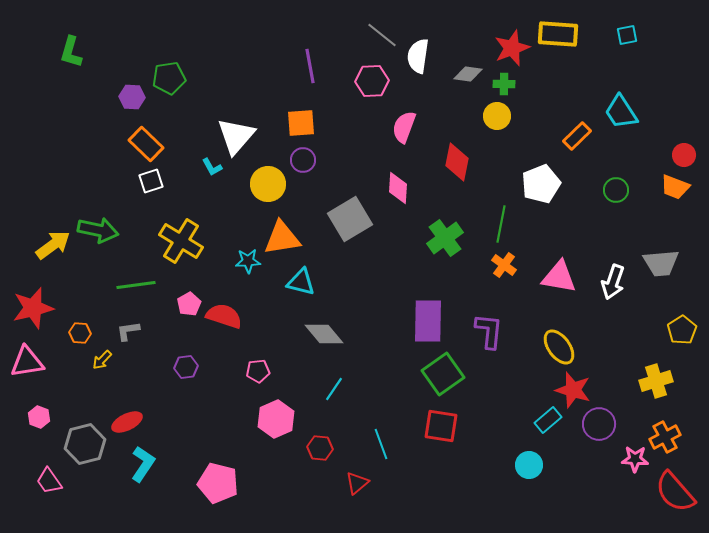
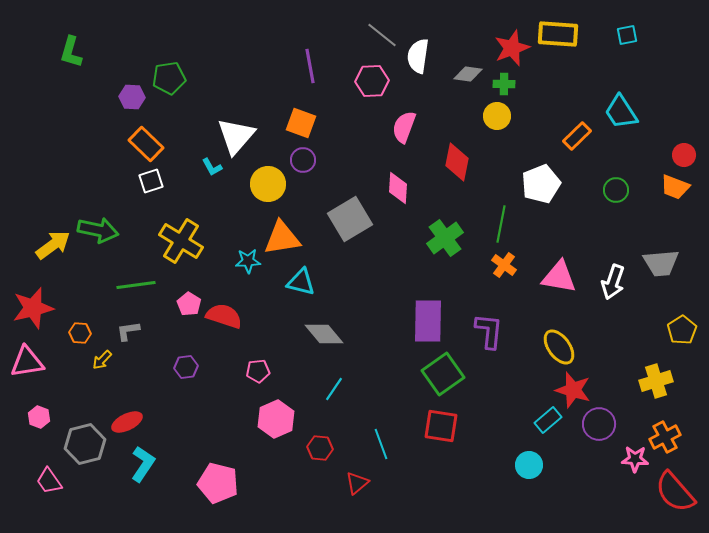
orange square at (301, 123): rotated 24 degrees clockwise
pink pentagon at (189, 304): rotated 10 degrees counterclockwise
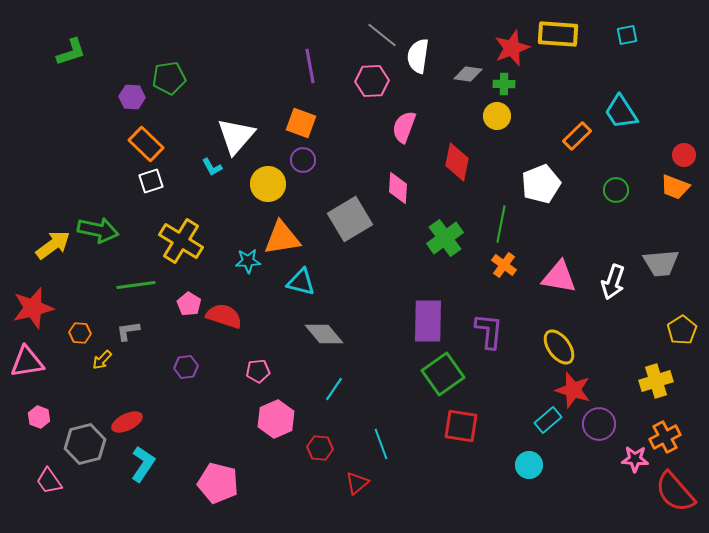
green L-shape at (71, 52): rotated 124 degrees counterclockwise
red square at (441, 426): moved 20 px right
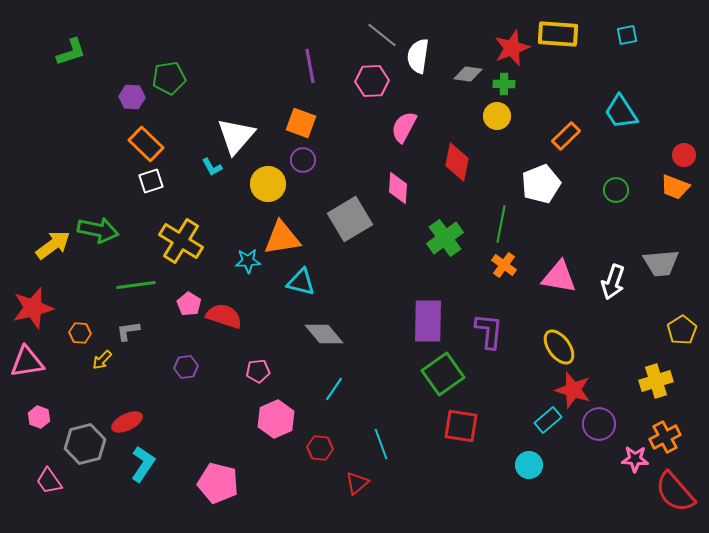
pink semicircle at (404, 127): rotated 8 degrees clockwise
orange rectangle at (577, 136): moved 11 px left
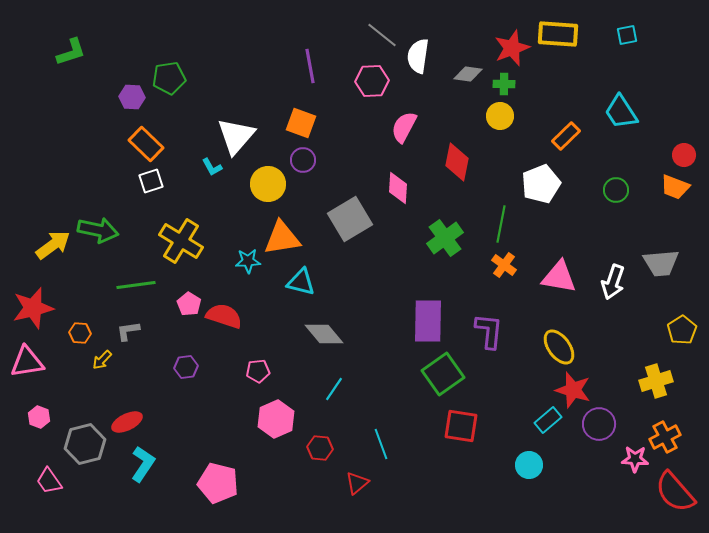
yellow circle at (497, 116): moved 3 px right
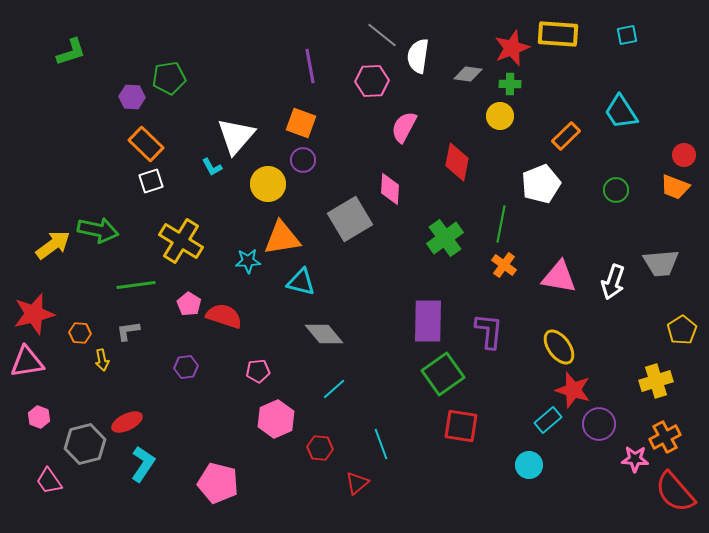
green cross at (504, 84): moved 6 px right
pink diamond at (398, 188): moved 8 px left, 1 px down
red star at (33, 308): moved 1 px right, 6 px down
yellow arrow at (102, 360): rotated 55 degrees counterclockwise
cyan line at (334, 389): rotated 15 degrees clockwise
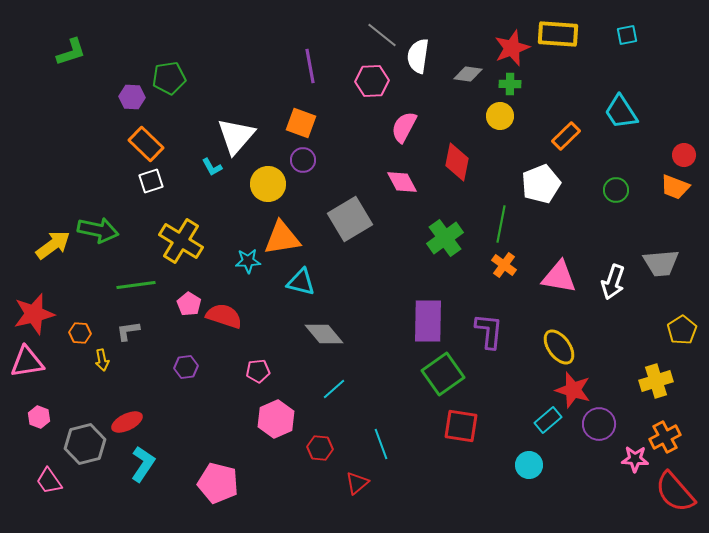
pink diamond at (390, 189): moved 12 px right, 7 px up; rotated 32 degrees counterclockwise
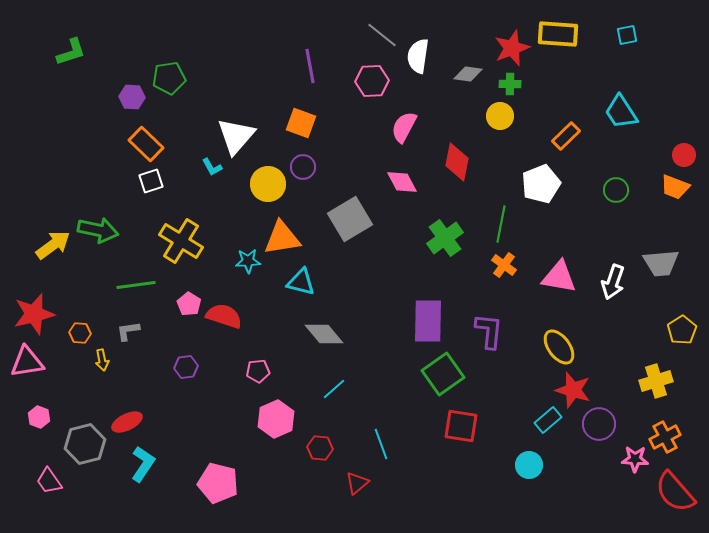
purple circle at (303, 160): moved 7 px down
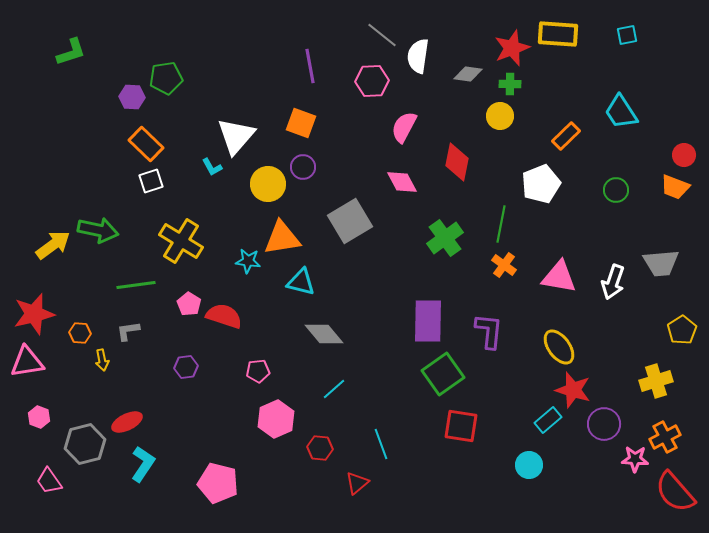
green pentagon at (169, 78): moved 3 px left
gray square at (350, 219): moved 2 px down
cyan star at (248, 261): rotated 10 degrees clockwise
purple circle at (599, 424): moved 5 px right
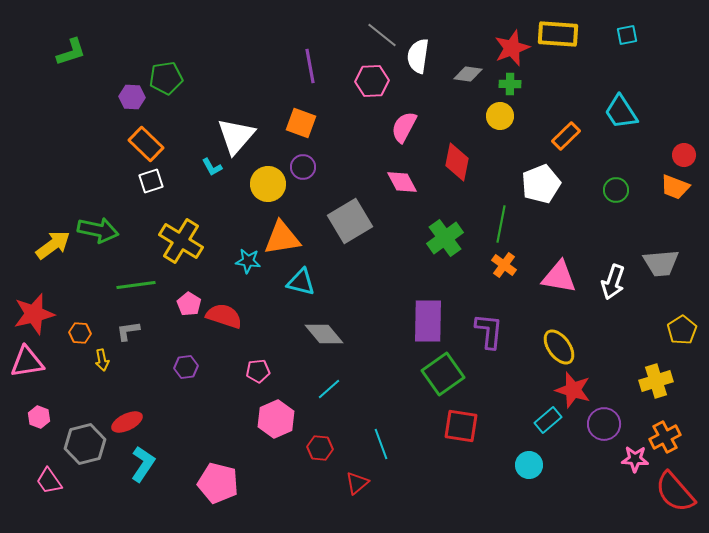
cyan line at (334, 389): moved 5 px left
